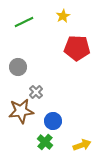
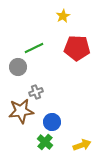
green line: moved 10 px right, 26 px down
gray cross: rotated 24 degrees clockwise
blue circle: moved 1 px left, 1 px down
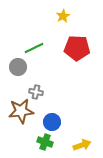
gray cross: rotated 32 degrees clockwise
green cross: rotated 21 degrees counterclockwise
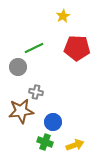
blue circle: moved 1 px right
yellow arrow: moved 7 px left
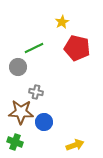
yellow star: moved 1 px left, 6 px down
red pentagon: rotated 10 degrees clockwise
brown star: moved 1 px down; rotated 10 degrees clockwise
blue circle: moved 9 px left
green cross: moved 30 px left
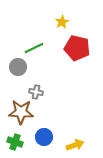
blue circle: moved 15 px down
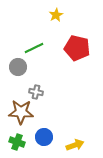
yellow star: moved 6 px left, 7 px up
green cross: moved 2 px right
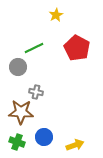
red pentagon: rotated 15 degrees clockwise
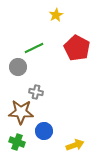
blue circle: moved 6 px up
